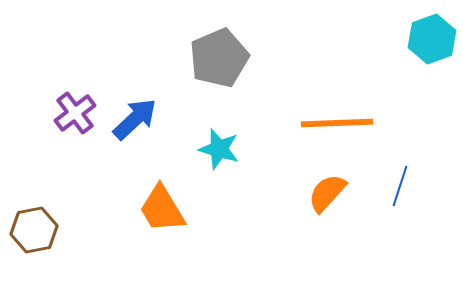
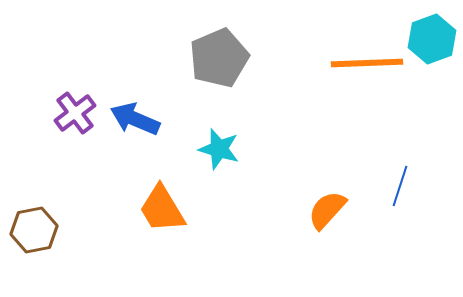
blue arrow: rotated 114 degrees counterclockwise
orange line: moved 30 px right, 60 px up
orange semicircle: moved 17 px down
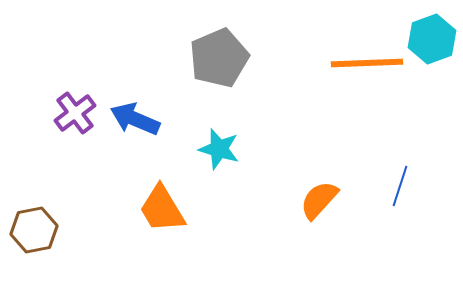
orange semicircle: moved 8 px left, 10 px up
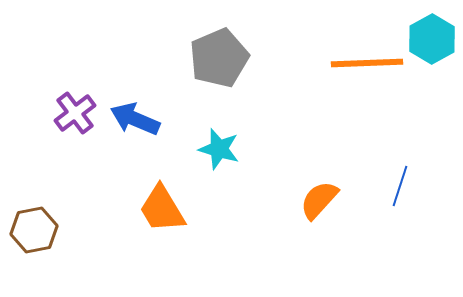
cyan hexagon: rotated 9 degrees counterclockwise
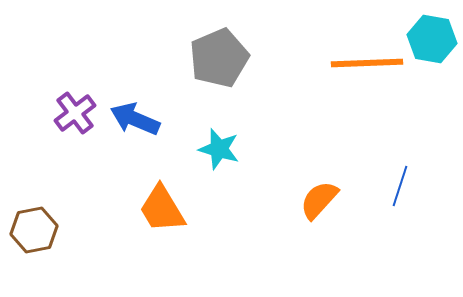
cyan hexagon: rotated 21 degrees counterclockwise
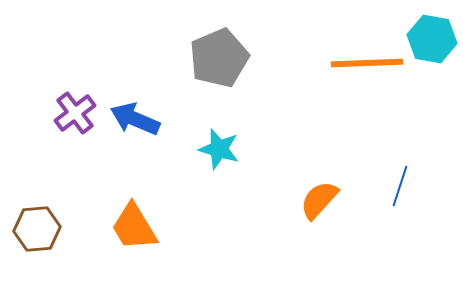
orange trapezoid: moved 28 px left, 18 px down
brown hexagon: moved 3 px right, 1 px up; rotated 6 degrees clockwise
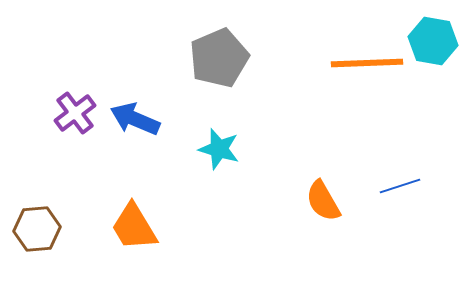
cyan hexagon: moved 1 px right, 2 px down
blue line: rotated 54 degrees clockwise
orange semicircle: moved 4 px right, 1 px down; rotated 72 degrees counterclockwise
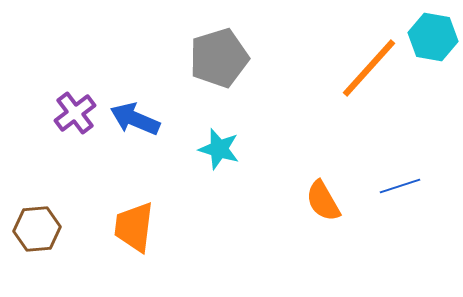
cyan hexagon: moved 4 px up
gray pentagon: rotated 6 degrees clockwise
orange line: moved 2 px right, 5 px down; rotated 46 degrees counterclockwise
orange trapezoid: rotated 38 degrees clockwise
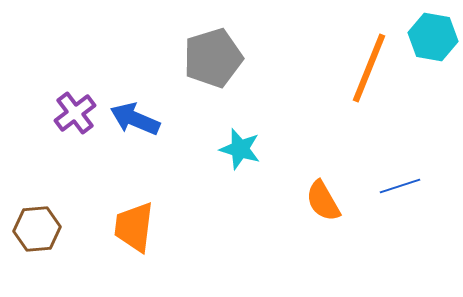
gray pentagon: moved 6 px left
orange line: rotated 20 degrees counterclockwise
cyan star: moved 21 px right
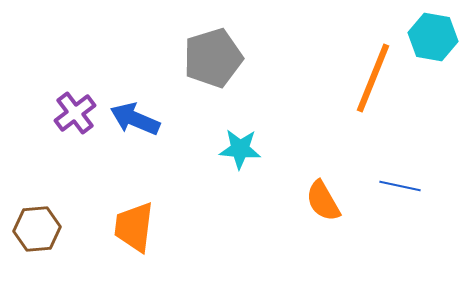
orange line: moved 4 px right, 10 px down
cyan star: rotated 12 degrees counterclockwise
blue line: rotated 30 degrees clockwise
